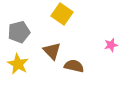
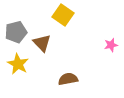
yellow square: moved 1 px right, 1 px down
gray pentagon: moved 3 px left
brown triangle: moved 10 px left, 8 px up
brown semicircle: moved 6 px left, 13 px down; rotated 24 degrees counterclockwise
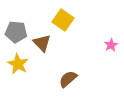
yellow square: moved 5 px down
gray pentagon: rotated 20 degrees clockwise
pink star: rotated 16 degrees counterclockwise
brown semicircle: rotated 30 degrees counterclockwise
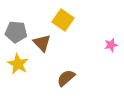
pink star: rotated 16 degrees clockwise
brown semicircle: moved 2 px left, 1 px up
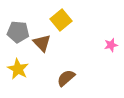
yellow square: moved 2 px left; rotated 15 degrees clockwise
gray pentagon: moved 2 px right
yellow star: moved 5 px down
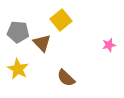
pink star: moved 2 px left
brown semicircle: rotated 96 degrees counterclockwise
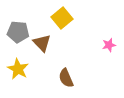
yellow square: moved 1 px right, 2 px up
brown semicircle: rotated 24 degrees clockwise
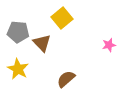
brown semicircle: moved 1 px down; rotated 72 degrees clockwise
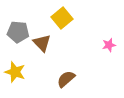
yellow star: moved 3 px left, 3 px down; rotated 10 degrees counterclockwise
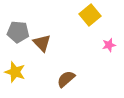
yellow square: moved 28 px right, 3 px up
